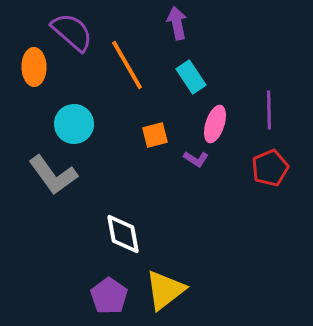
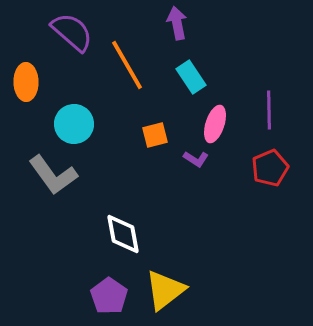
orange ellipse: moved 8 px left, 15 px down
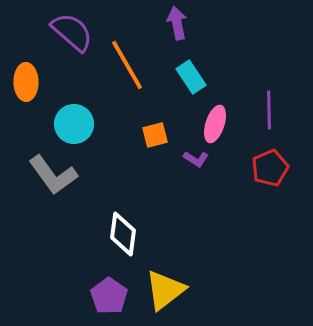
white diamond: rotated 18 degrees clockwise
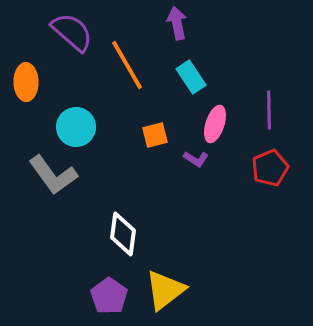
cyan circle: moved 2 px right, 3 px down
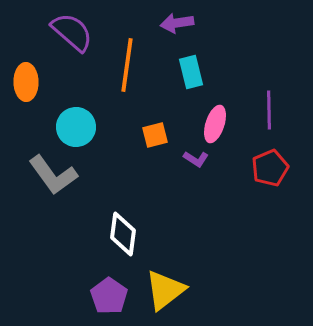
purple arrow: rotated 88 degrees counterclockwise
orange line: rotated 38 degrees clockwise
cyan rectangle: moved 5 px up; rotated 20 degrees clockwise
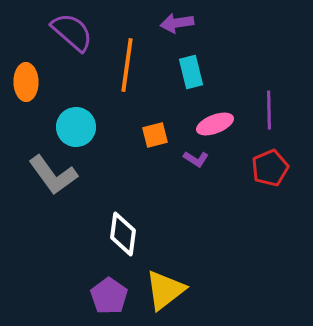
pink ellipse: rotated 51 degrees clockwise
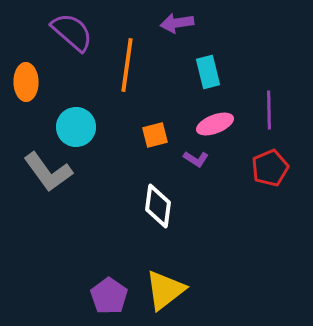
cyan rectangle: moved 17 px right
gray L-shape: moved 5 px left, 3 px up
white diamond: moved 35 px right, 28 px up
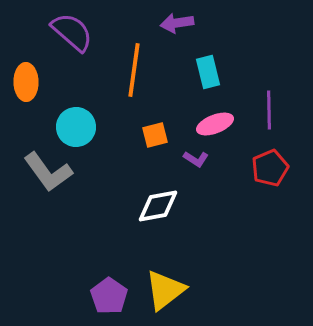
orange line: moved 7 px right, 5 px down
white diamond: rotated 72 degrees clockwise
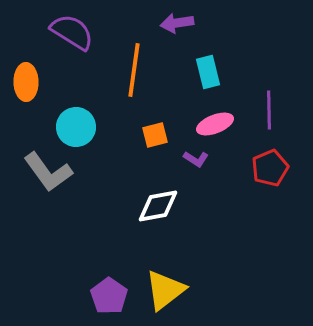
purple semicircle: rotated 9 degrees counterclockwise
